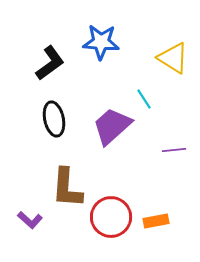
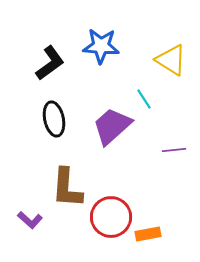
blue star: moved 4 px down
yellow triangle: moved 2 px left, 2 px down
orange rectangle: moved 8 px left, 13 px down
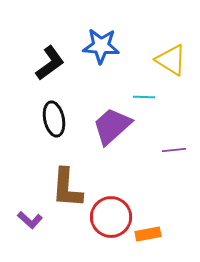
cyan line: moved 2 px up; rotated 55 degrees counterclockwise
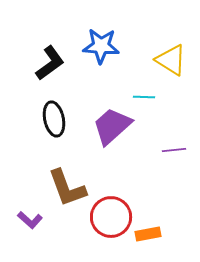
brown L-shape: rotated 24 degrees counterclockwise
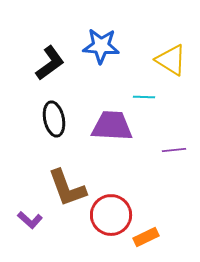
purple trapezoid: rotated 45 degrees clockwise
red circle: moved 2 px up
orange rectangle: moved 2 px left, 3 px down; rotated 15 degrees counterclockwise
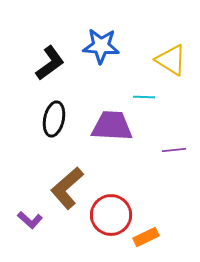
black ellipse: rotated 24 degrees clockwise
brown L-shape: rotated 69 degrees clockwise
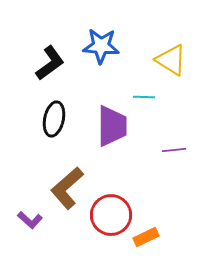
purple trapezoid: rotated 87 degrees clockwise
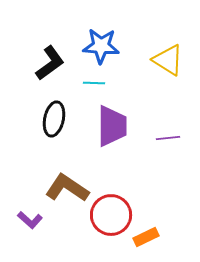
yellow triangle: moved 3 px left
cyan line: moved 50 px left, 14 px up
purple line: moved 6 px left, 12 px up
brown L-shape: rotated 75 degrees clockwise
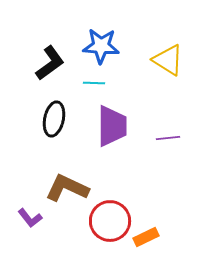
brown L-shape: rotated 9 degrees counterclockwise
red circle: moved 1 px left, 6 px down
purple L-shape: moved 2 px up; rotated 10 degrees clockwise
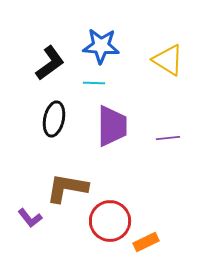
brown L-shape: rotated 15 degrees counterclockwise
orange rectangle: moved 5 px down
